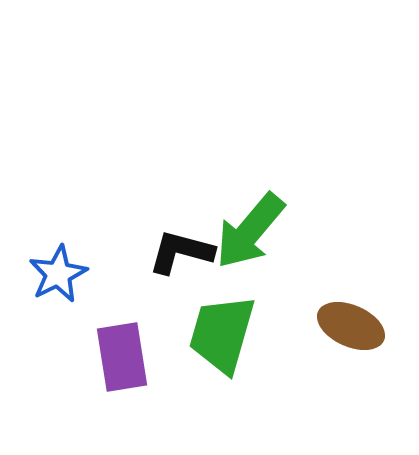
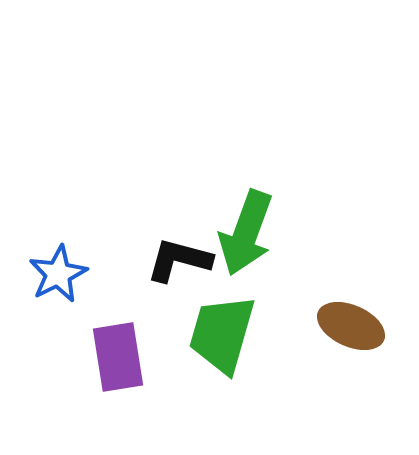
green arrow: moved 4 px left, 2 px down; rotated 20 degrees counterclockwise
black L-shape: moved 2 px left, 8 px down
purple rectangle: moved 4 px left
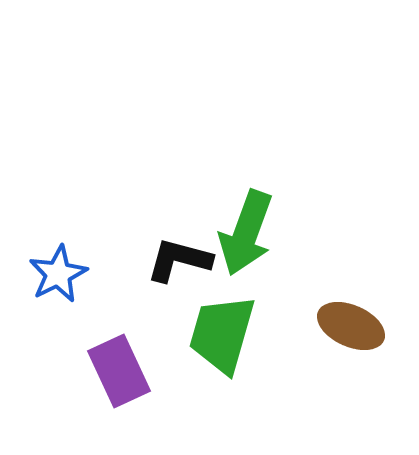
purple rectangle: moved 1 px right, 14 px down; rotated 16 degrees counterclockwise
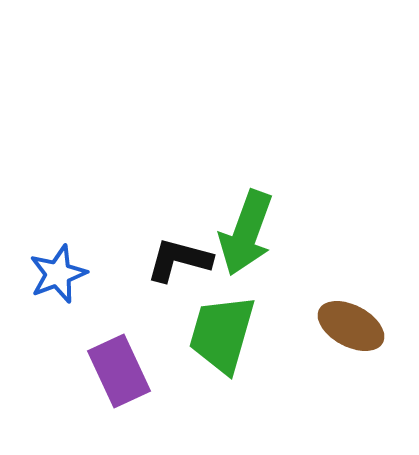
blue star: rotated 6 degrees clockwise
brown ellipse: rotated 4 degrees clockwise
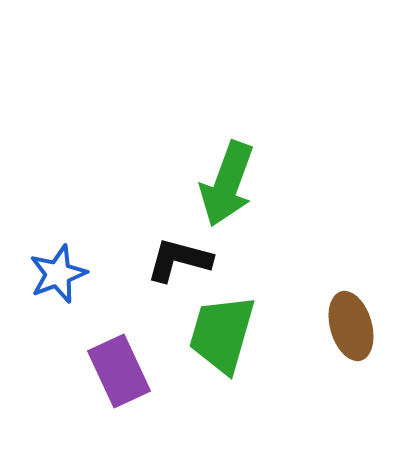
green arrow: moved 19 px left, 49 px up
brown ellipse: rotated 46 degrees clockwise
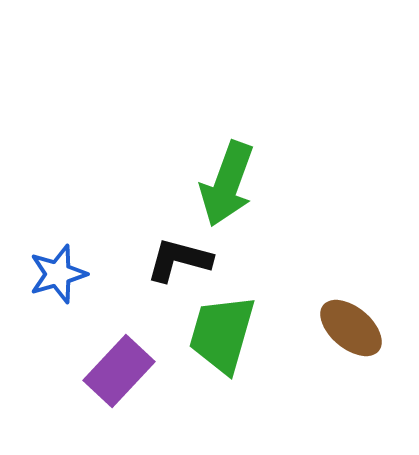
blue star: rotated 4 degrees clockwise
brown ellipse: moved 2 px down; rotated 34 degrees counterclockwise
purple rectangle: rotated 68 degrees clockwise
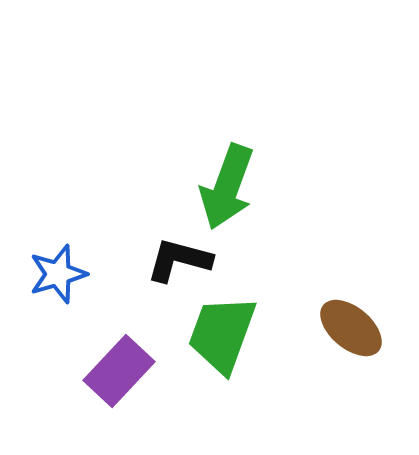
green arrow: moved 3 px down
green trapezoid: rotated 4 degrees clockwise
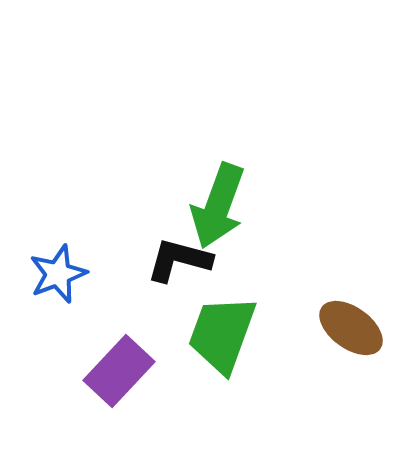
green arrow: moved 9 px left, 19 px down
blue star: rotated 4 degrees counterclockwise
brown ellipse: rotated 4 degrees counterclockwise
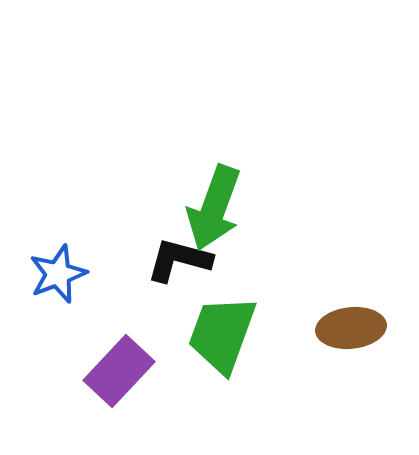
green arrow: moved 4 px left, 2 px down
brown ellipse: rotated 42 degrees counterclockwise
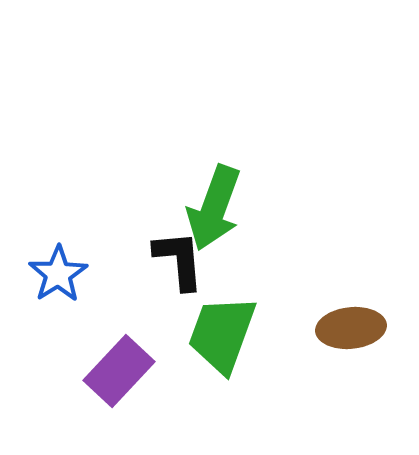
black L-shape: rotated 70 degrees clockwise
blue star: rotated 12 degrees counterclockwise
